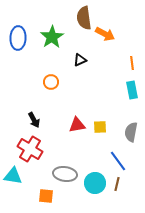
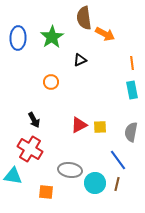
red triangle: moved 2 px right; rotated 18 degrees counterclockwise
blue line: moved 1 px up
gray ellipse: moved 5 px right, 4 px up
orange square: moved 4 px up
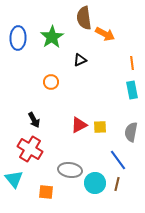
cyan triangle: moved 1 px right, 3 px down; rotated 42 degrees clockwise
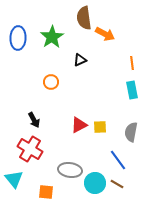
brown line: rotated 72 degrees counterclockwise
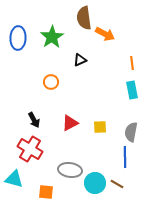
red triangle: moved 9 px left, 2 px up
blue line: moved 7 px right, 3 px up; rotated 35 degrees clockwise
cyan triangle: rotated 36 degrees counterclockwise
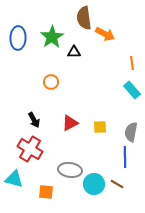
black triangle: moved 6 px left, 8 px up; rotated 24 degrees clockwise
cyan rectangle: rotated 30 degrees counterclockwise
cyan circle: moved 1 px left, 1 px down
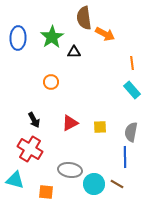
cyan triangle: moved 1 px right, 1 px down
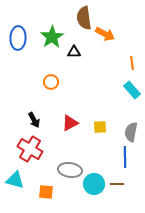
brown line: rotated 32 degrees counterclockwise
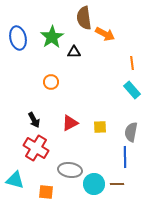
blue ellipse: rotated 15 degrees counterclockwise
red cross: moved 6 px right, 1 px up
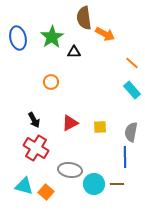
orange line: rotated 40 degrees counterclockwise
cyan triangle: moved 9 px right, 6 px down
orange square: rotated 35 degrees clockwise
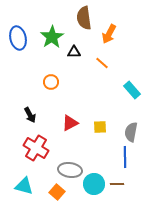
orange arrow: moved 4 px right; rotated 90 degrees clockwise
orange line: moved 30 px left
black arrow: moved 4 px left, 5 px up
orange square: moved 11 px right
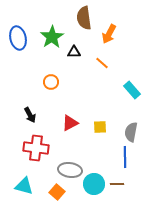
red cross: rotated 25 degrees counterclockwise
